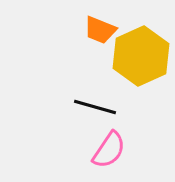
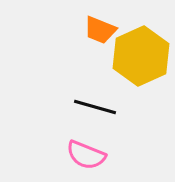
pink semicircle: moved 23 px left, 5 px down; rotated 78 degrees clockwise
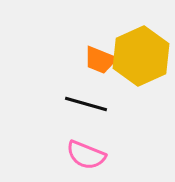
orange trapezoid: moved 30 px down
black line: moved 9 px left, 3 px up
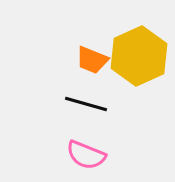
yellow hexagon: moved 2 px left
orange trapezoid: moved 8 px left
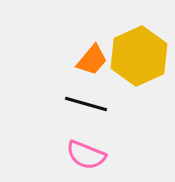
orange trapezoid: rotated 72 degrees counterclockwise
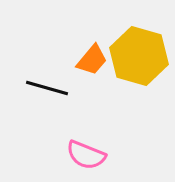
yellow hexagon: rotated 20 degrees counterclockwise
black line: moved 39 px left, 16 px up
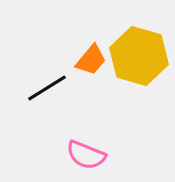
orange trapezoid: moved 1 px left
black line: rotated 48 degrees counterclockwise
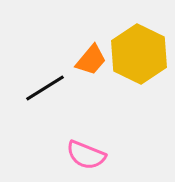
yellow hexagon: moved 2 px up; rotated 10 degrees clockwise
black line: moved 2 px left
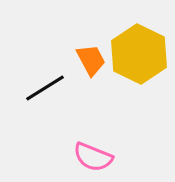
orange trapezoid: rotated 68 degrees counterclockwise
pink semicircle: moved 7 px right, 2 px down
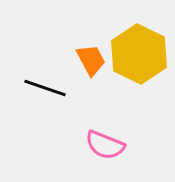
black line: rotated 51 degrees clockwise
pink semicircle: moved 12 px right, 12 px up
